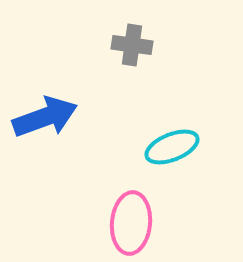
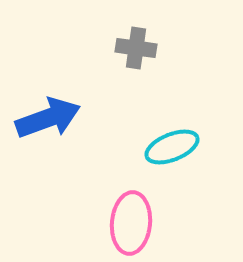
gray cross: moved 4 px right, 3 px down
blue arrow: moved 3 px right, 1 px down
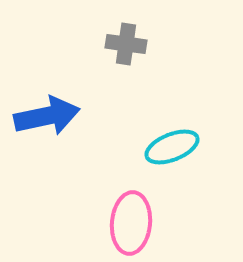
gray cross: moved 10 px left, 4 px up
blue arrow: moved 1 px left, 2 px up; rotated 8 degrees clockwise
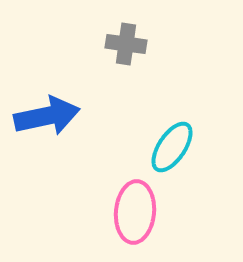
cyan ellipse: rotated 34 degrees counterclockwise
pink ellipse: moved 4 px right, 11 px up
